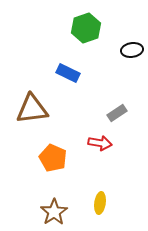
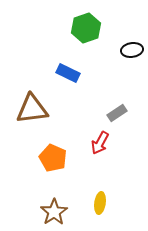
red arrow: rotated 110 degrees clockwise
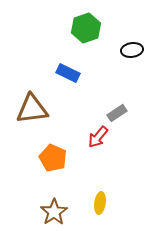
red arrow: moved 2 px left, 6 px up; rotated 10 degrees clockwise
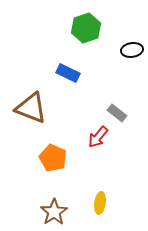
brown triangle: moved 1 px left, 1 px up; rotated 28 degrees clockwise
gray rectangle: rotated 72 degrees clockwise
